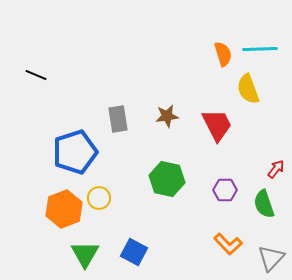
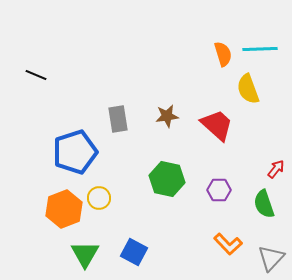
red trapezoid: rotated 21 degrees counterclockwise
purple hexagon: moved 6 px left
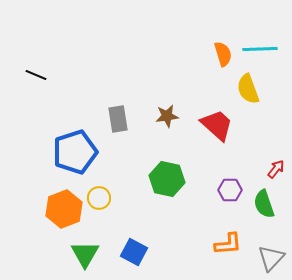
purple hexagon: moved 11 px right
orange L-shape: rotated 52 degrees counterclockwise
